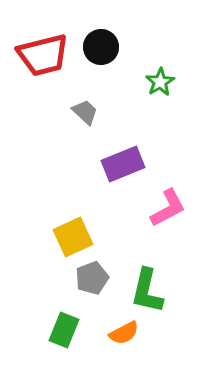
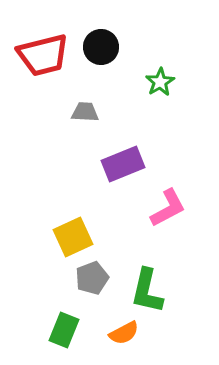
gray trapezoid: rotated 40 degrees counterclockwise
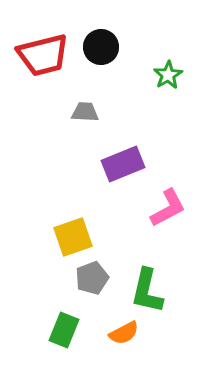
green star: moved 8 px right, 7 px up
yellow square: rotated 6 degrees clockwise
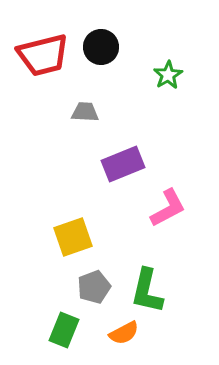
gray pentagon: moved 2 px right, 9 px down
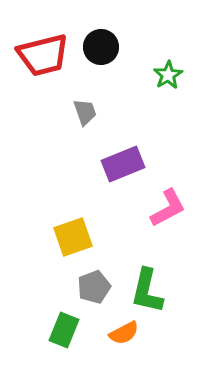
gray trapezoid: rotated 68 degrees clockwise
